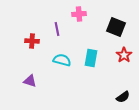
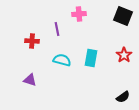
black square: moved 7 px right, 11 px up
purple triangle: moved 1 px up
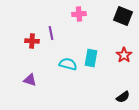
purple line: moved 6 px left, 4 px down
cyan semicircle: moved 6 px right, 4 px down
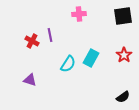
black square: rotated 30 degrees counterclockwise
purple line: moved 1 px left, 2 px down
red cross: rotated 24 degrees clockwise
cyan rectangle: rotated 18 degrees clockwise
cyan semicircle: rotated 108 degrees clockwise
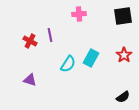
red cross: moved 2 px left
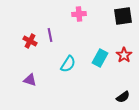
cyan rectangle: moved 9 px right
